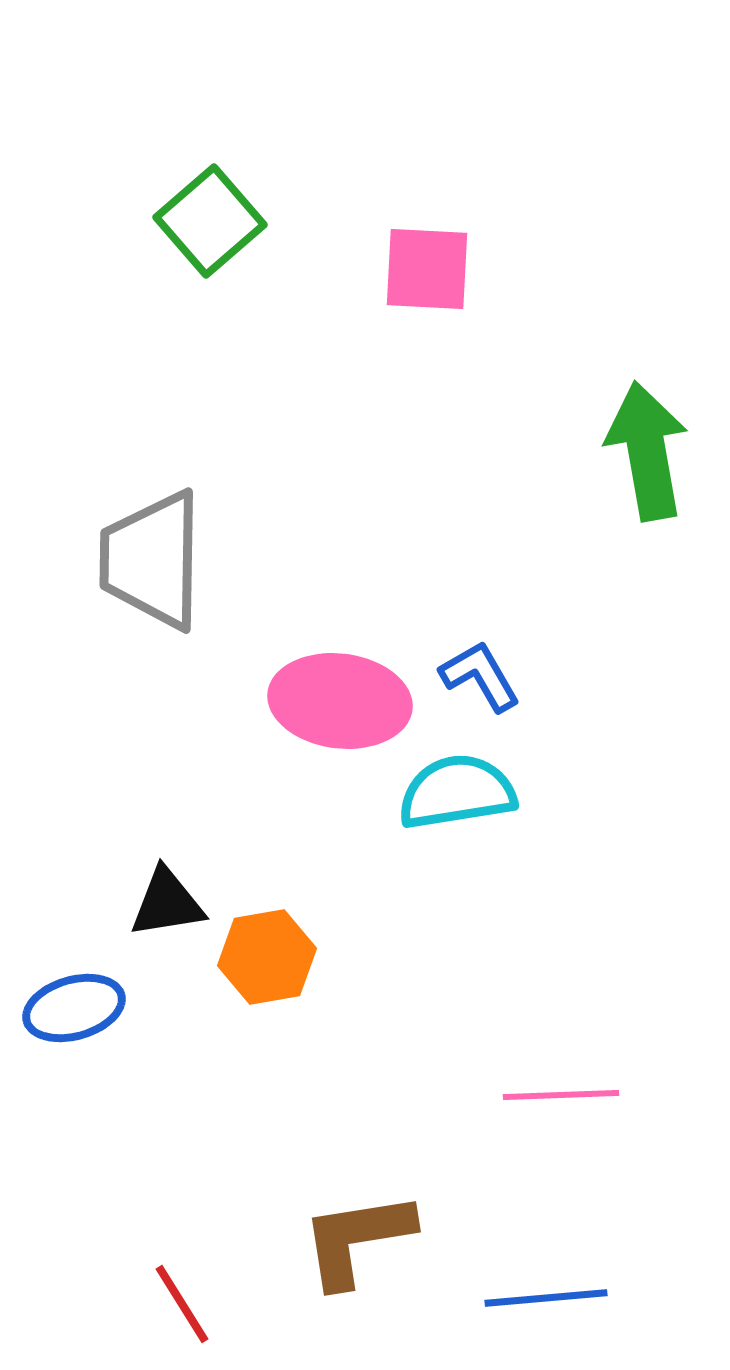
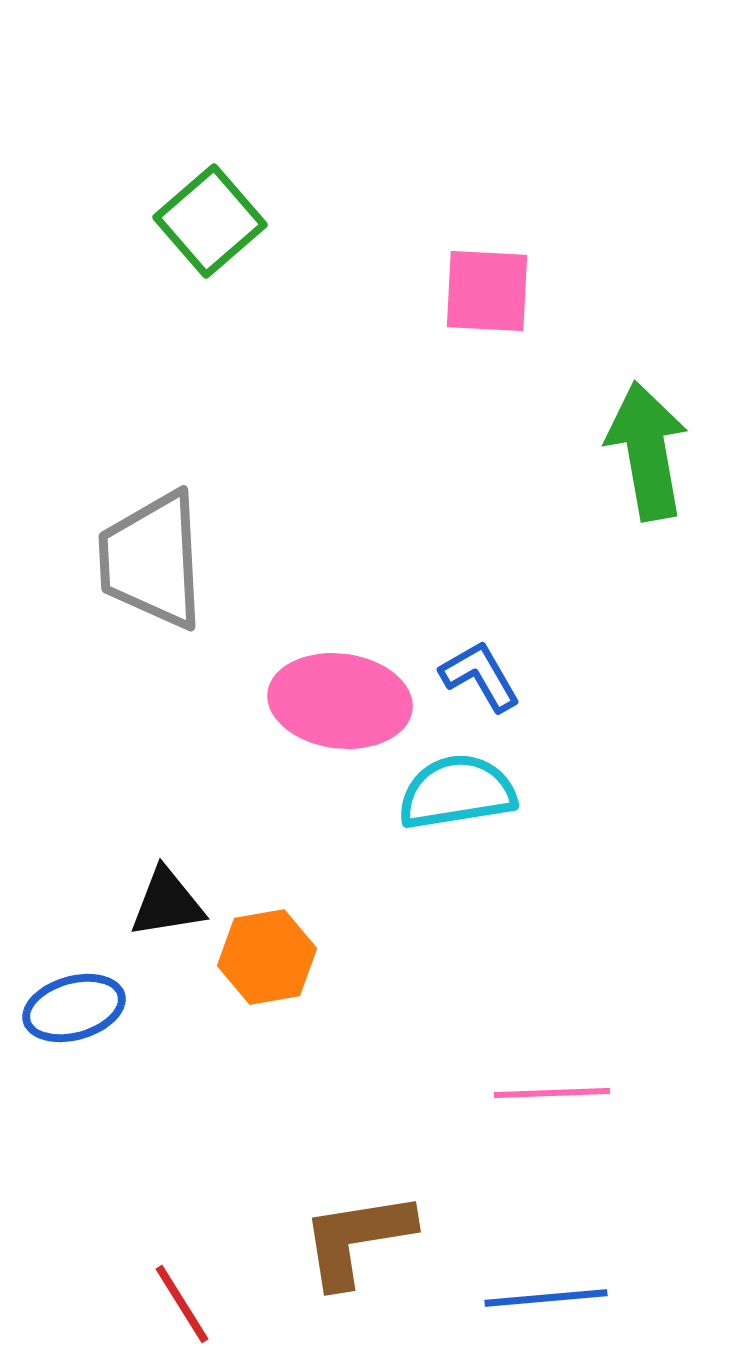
pink square: moved 60 px right, 22 px down
gray trapezoid: rotated 4 degrees counterclockwise
pink line: moved 9 px left, 2 px up
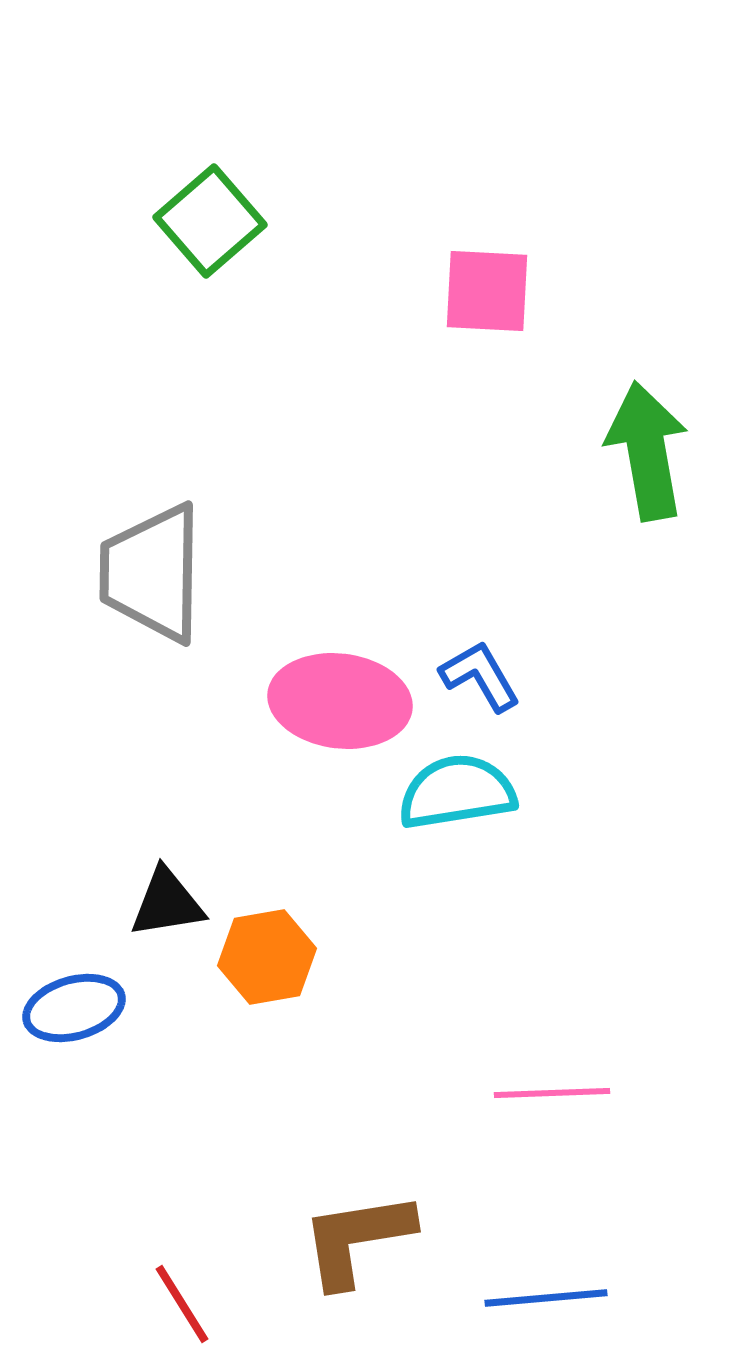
gray trapezoid: moved 13 px down; rotated 4 degrees clockwise
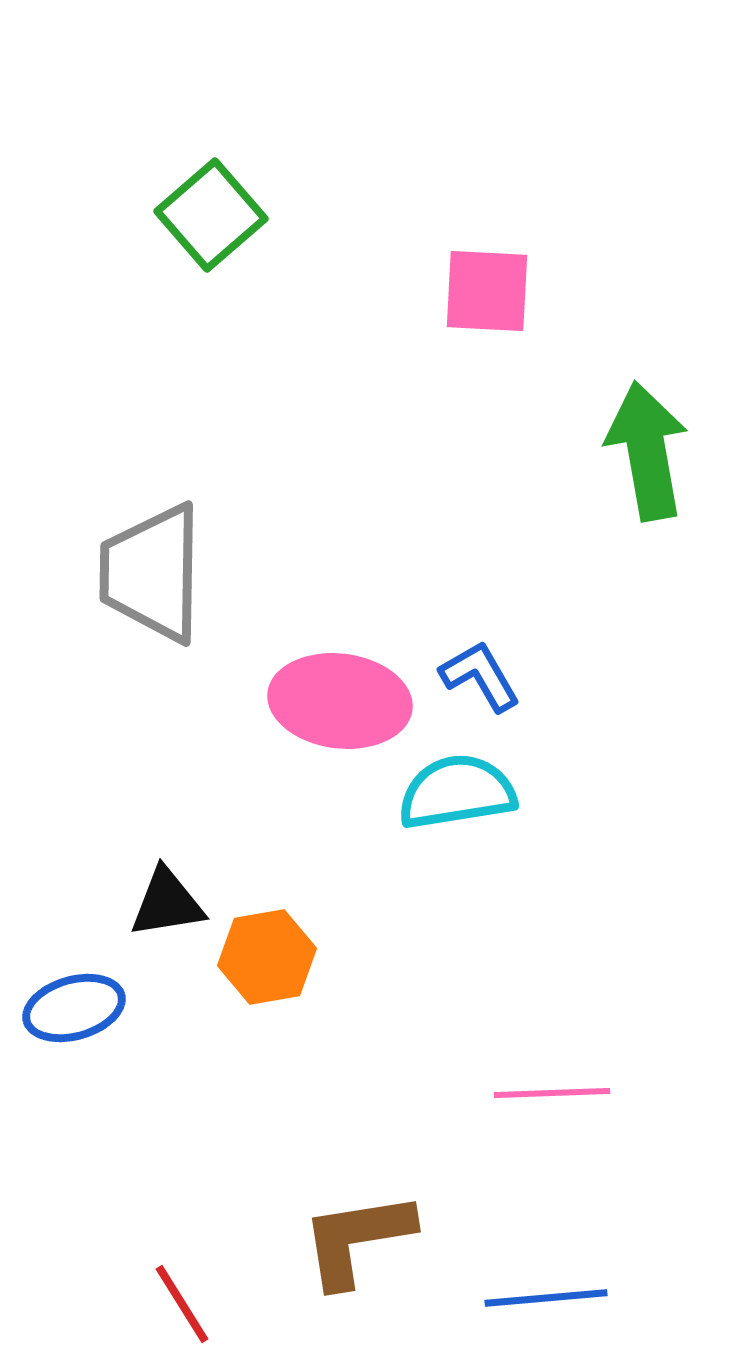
green square: moved 1 px right, 6 px up
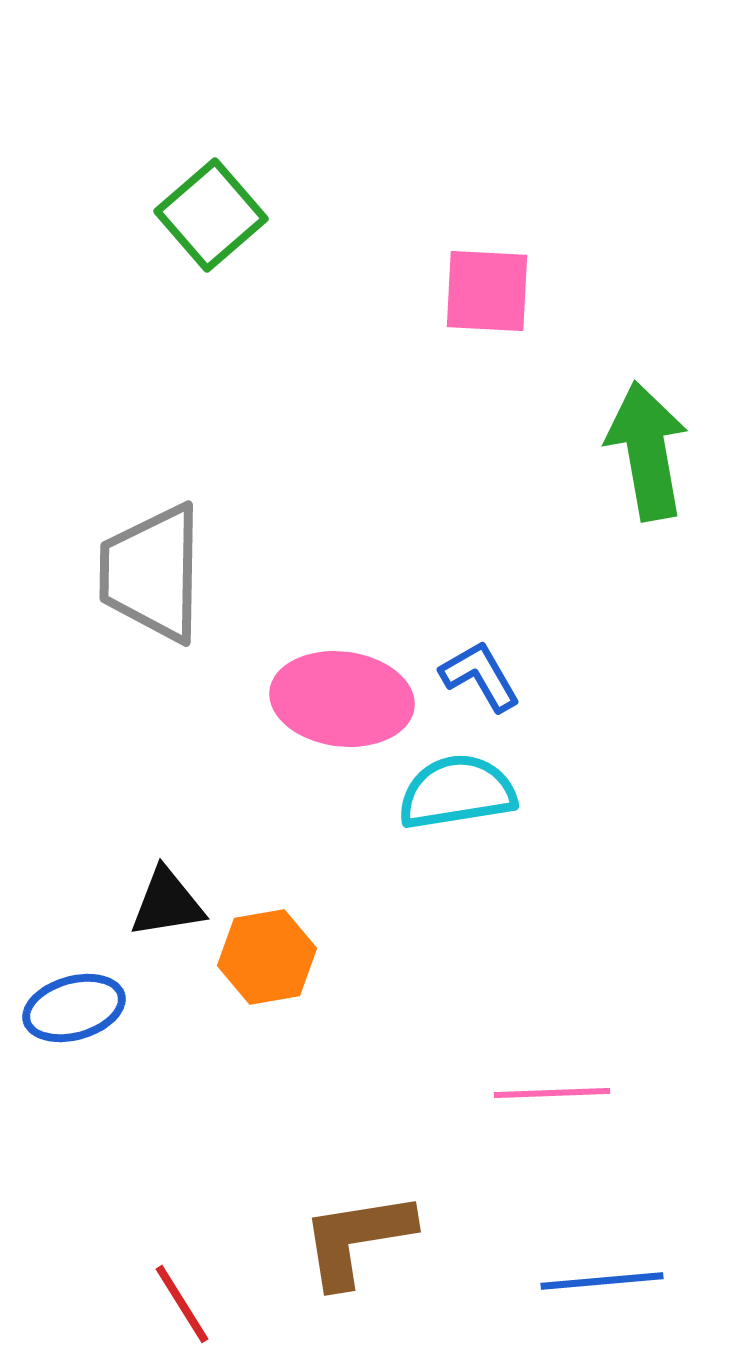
pink ellipse: moved 2 px right, 2 px up
blue line: moved 56 px right, 17 px up
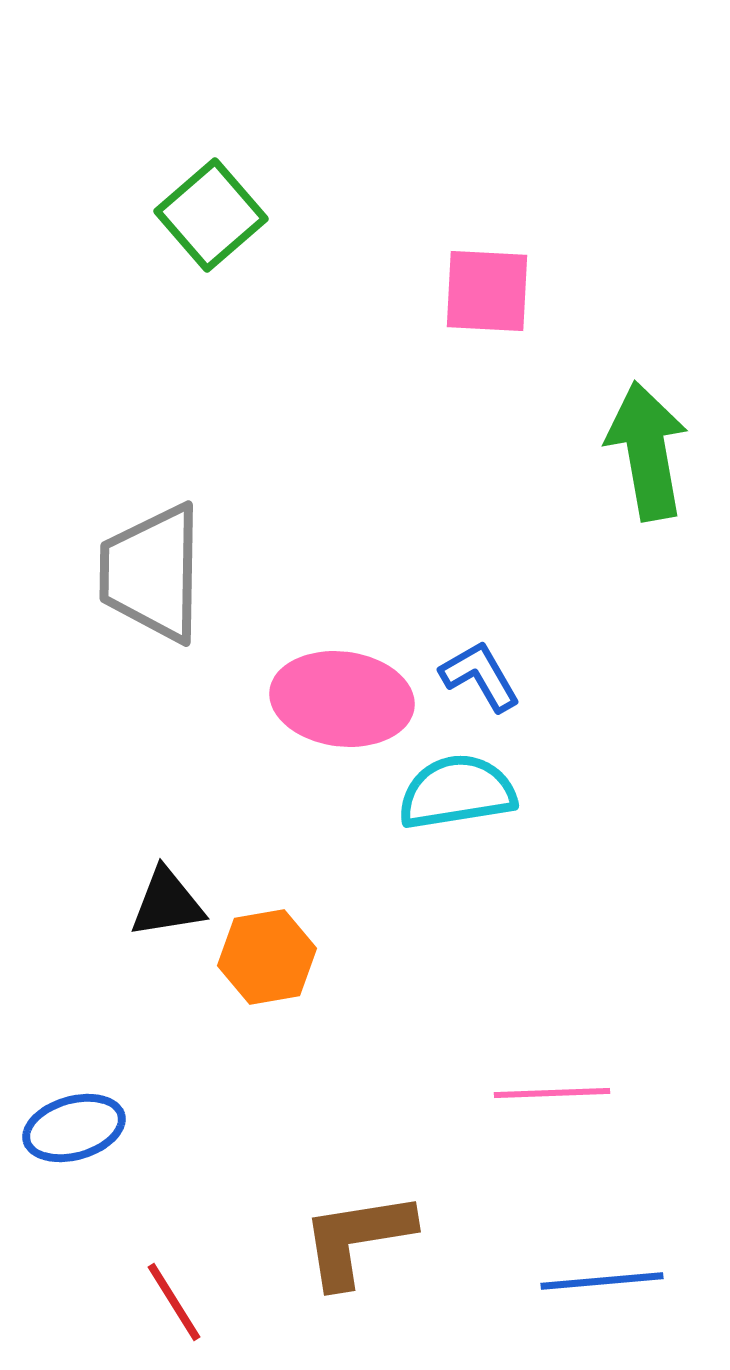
blue ellipse: moved 120 px down
red line: moved 8 px left, 2 px up
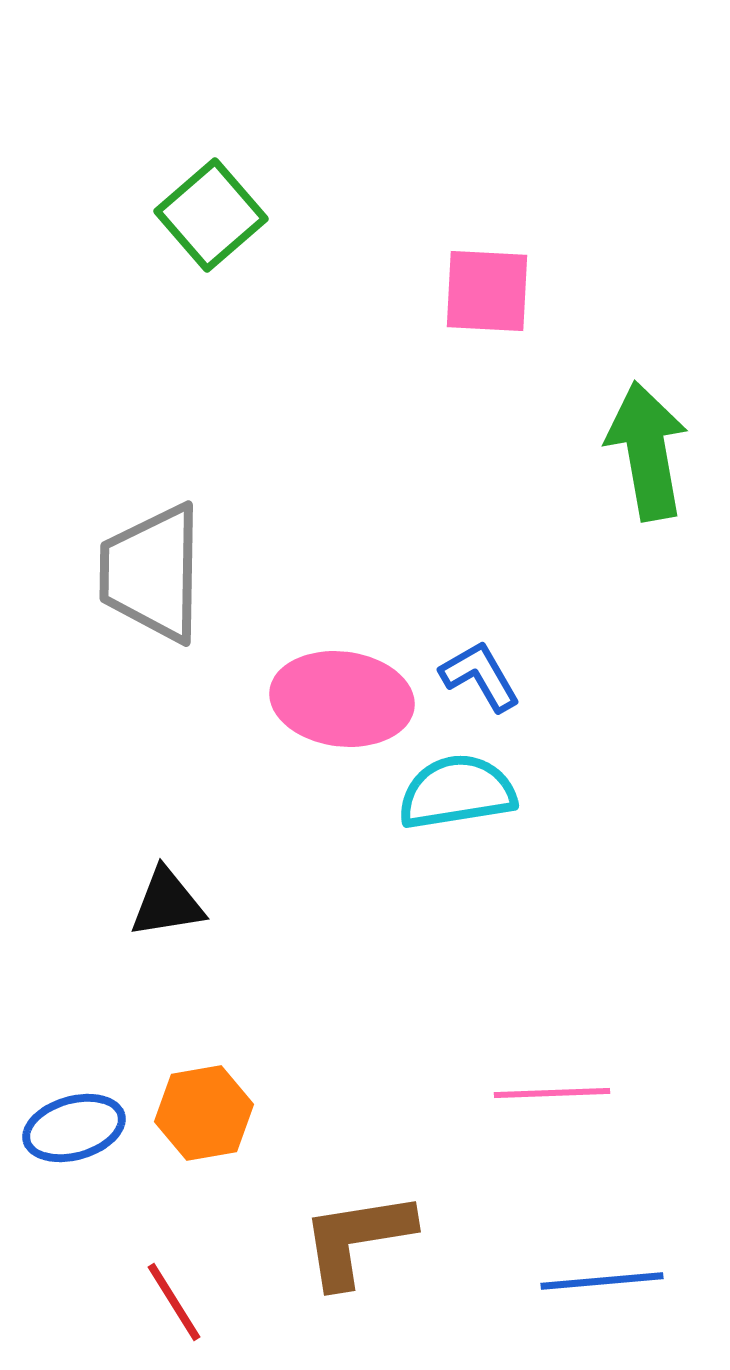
orange hexagon: moved 63 px left, 156 px down
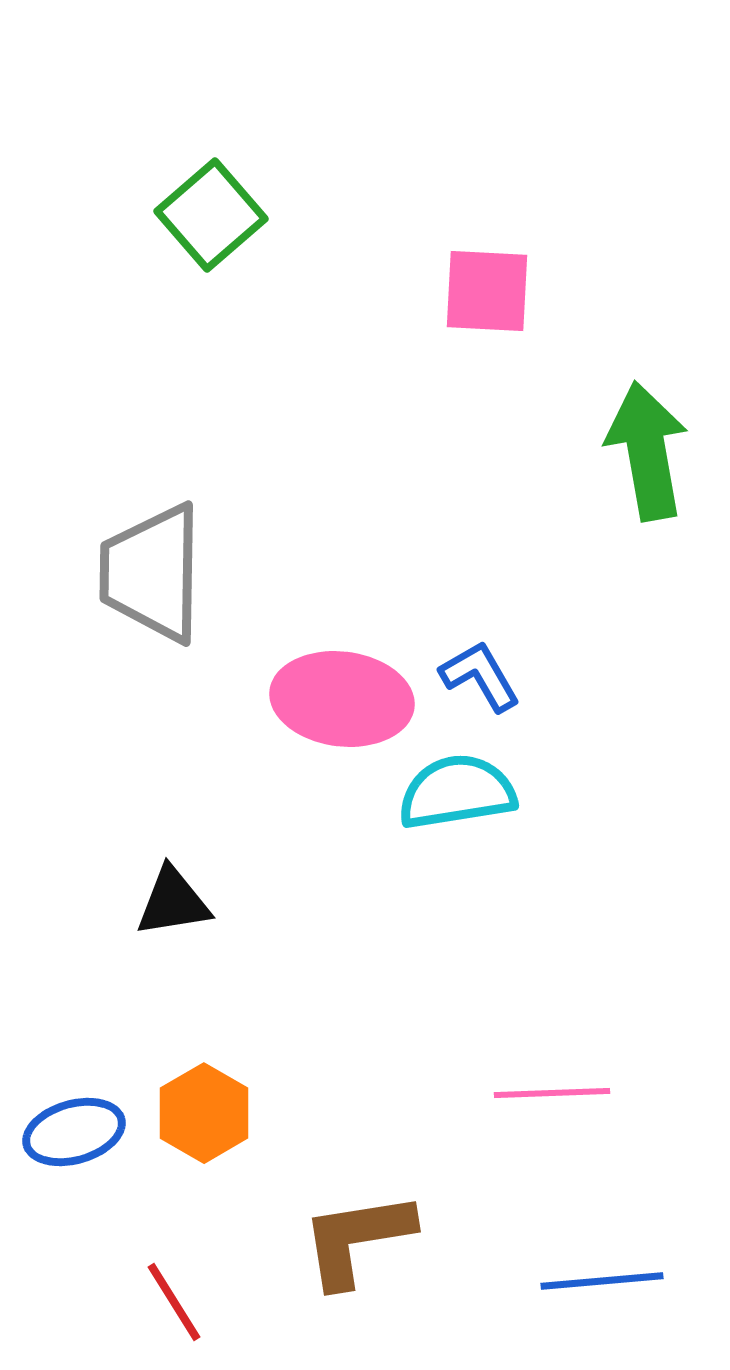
black triangle: moved 6 px right, 1 px up
orange hexagon: rotated 20 degrees counterclockwise
blue ellipse: moved 4 px down
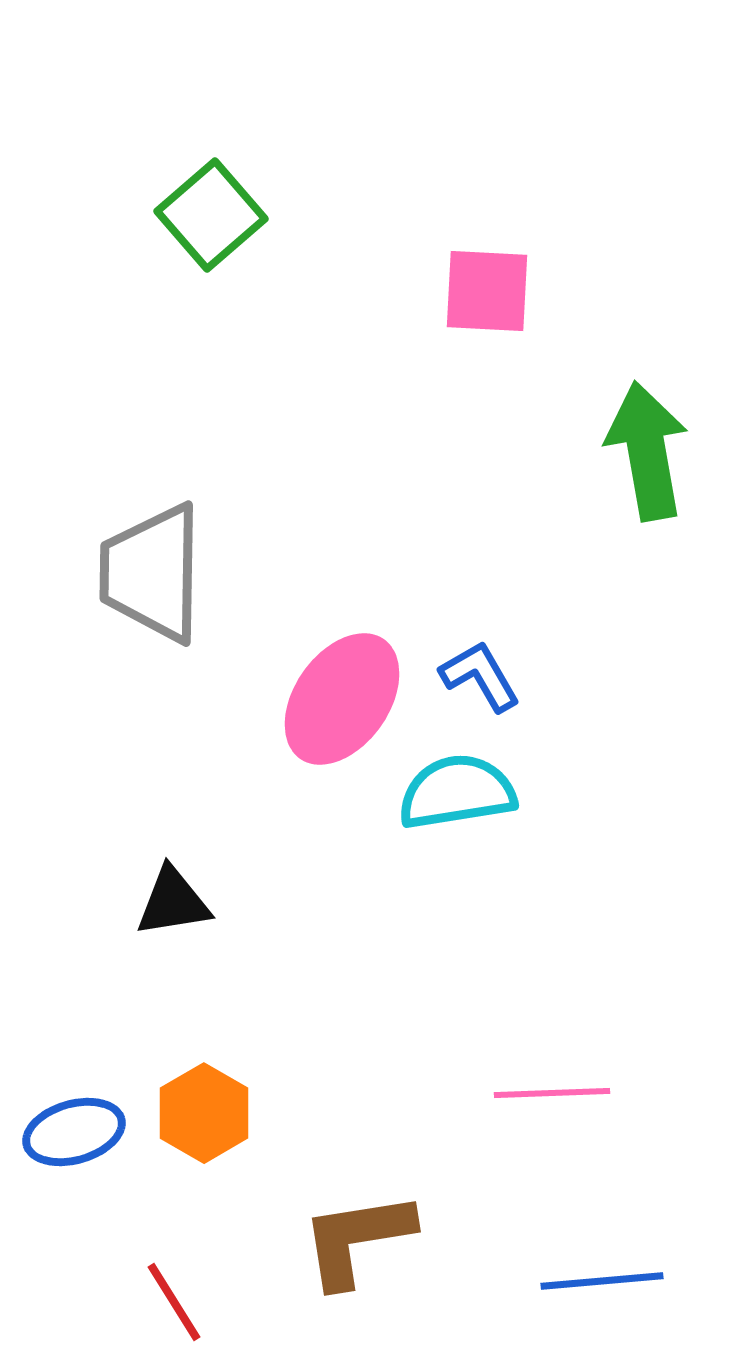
pink ellipse: rotated 62 degrees counterclockwise
